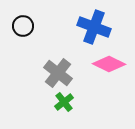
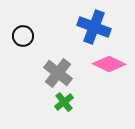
black circle: moved 10 px down
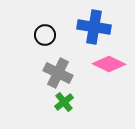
blue cross: rotated 12 degrees counterclockwise
black circle: moved 22 px right, 1 px up
gray cross: rotated 12 degrees counterclockwise
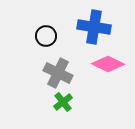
black circle: moved 1 px right, 1 px down
pink diamond: moved 1 px left
green cross: moved 1 px left
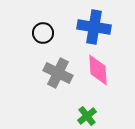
black circle: moved 3 px left, 3 px up
pink diamond: moved 10 px left, 6 px down; rotated 60 degrees clockwise
green cross: moved 24 px right, 14 px down
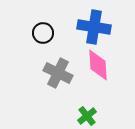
pink diamond: moved 5 px up
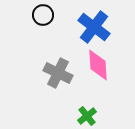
blue cross: rotated 28 degrees clockwise
black circle: moved 18 px up
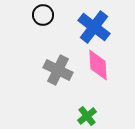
gray cross: moved 3 px up
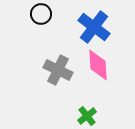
black circle: moved 2 px left, 1 px up
